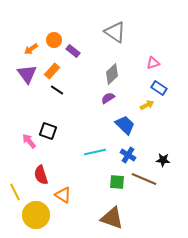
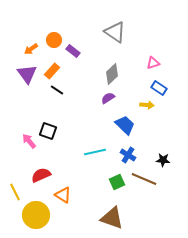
yellow arrow: rotated 32 degrees clockwise
red semicircle: rotated 84 degrees clockwise
green square: rotated 28 degrees counterclockwise
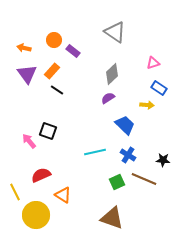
orange arrow: moved 7 px left, 1 px up; rotated 48 degrees clockwise
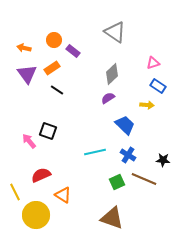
orange rectangle: moved 3 px up; rotated 14 degrees clockwise
blue rectangle: moved 1 px left, 2 px up
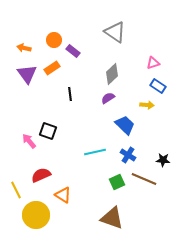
black line: moved 13 px right, 4 px down; rotated 48 degrees clockwise
yellow line: moved 1 px right, 2 px up
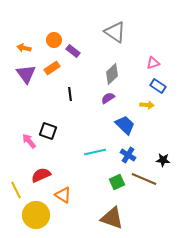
purple triangle: moved 1 px left
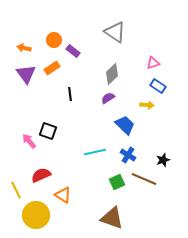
black star: rotated 24 degrees counterclockwise
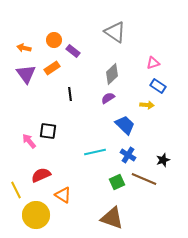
black square: rotated 12 degrees counterclockwise
